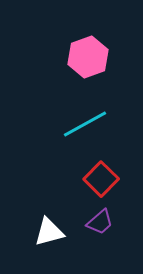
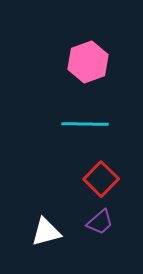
pink hexagon: moved 5 px down
cyan line: rotated 30 degrees clockwise
white triangle: moved 3 px left
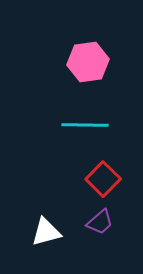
pink hexagon: rotated 12 degrees clockwise
cyan line: moved 1 px down
red square: moved 2 px right
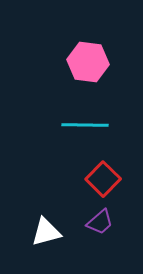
pink hexagon: rotated 15 degrees clockwise
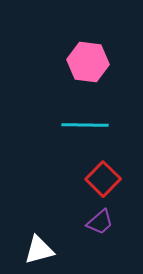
white triangle: moved 7 px left, 18 px down
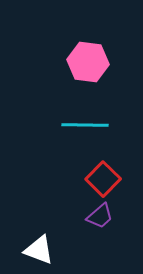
purple trapezoid: moved 6 px up
white triangle: rotated 36 degrees clockwise
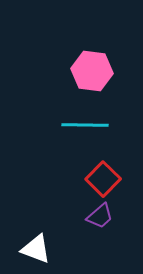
pink hexagon: moved 4 px right, 9 px down
white triangle: moved 3 px left, 1 px up
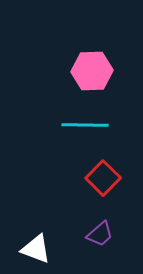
pink hexagon: rotated 9 degrees counterclockwise
red square: moved 1 px up
purple trapezoid: moved 18 px down
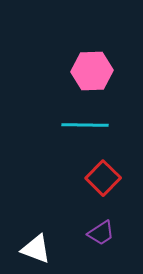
purple trapezoid: moved 1 px right, 1 px up; rotated 8 degrees clockwise
